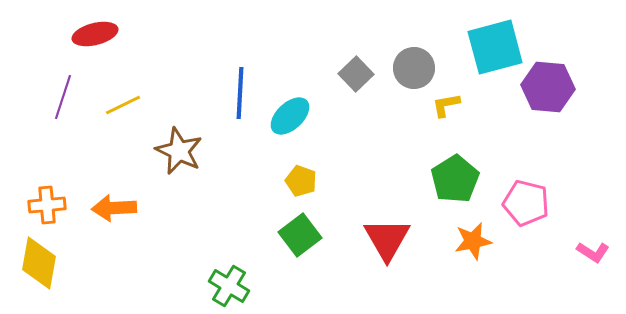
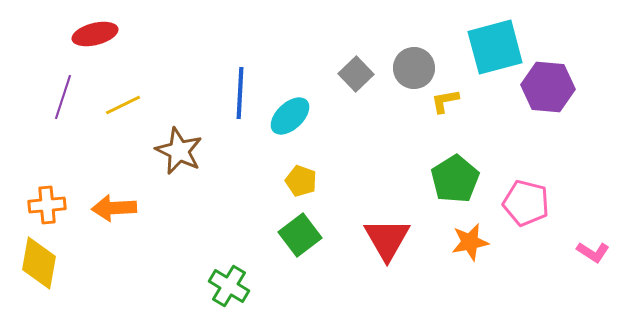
yellow L-shape: moved 1 px left, 4 px up
orange star: moved 3 px left, 1 px down
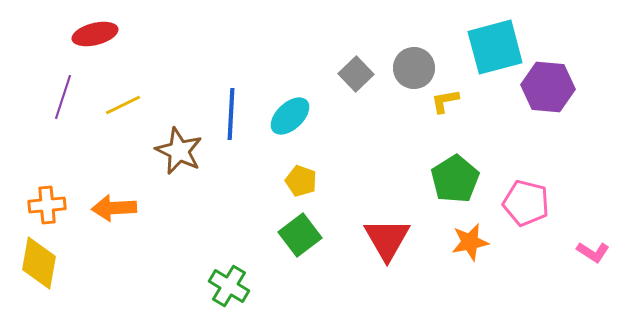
blue line: moved 9 px left, 21 px down
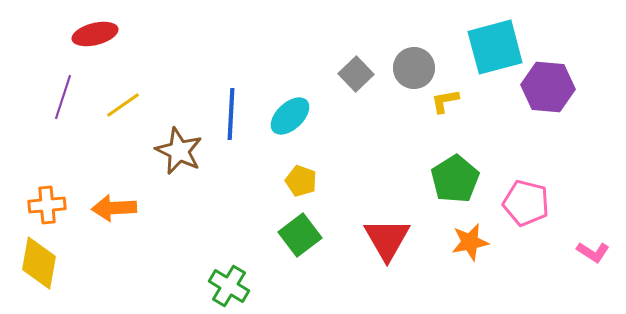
yellow line: rotated 9 degrees counterclockwise
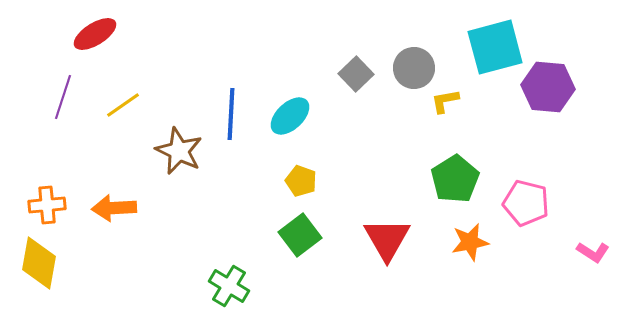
red ellipse: rotated 18 degrees counterclockwise
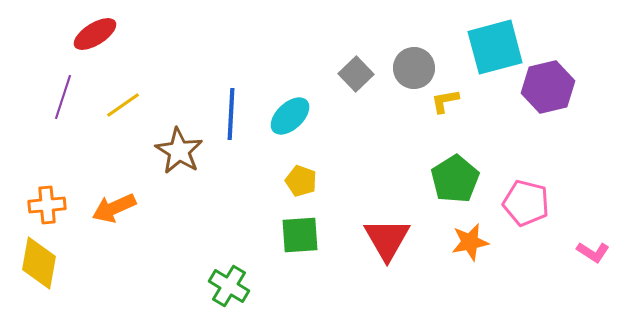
purple hexagon: rotated 18 degrees counterclockwise
brown star: rotated 6 degrees clockwise
orange arrow: rotated 21 degrees counterclockwise
green square: rotated 33 degrees clockwise
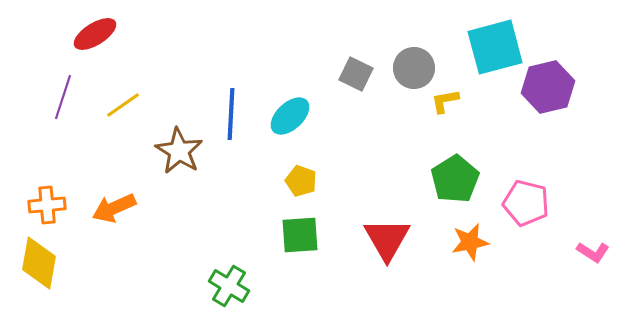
gray square: rotated 20 degrees counterclockwise
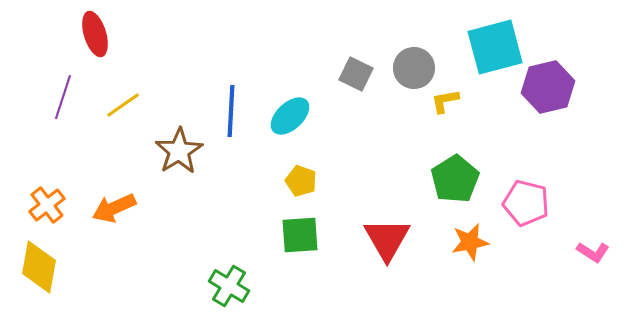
red ellipse: rotated 75 degrees counterclockwise
blue line: moved 3 px up
brown star: rotated 9 degrees clockwise
orange cross: rotated 33 degrees counterclockwise
yellow diamond: moved 4 px down
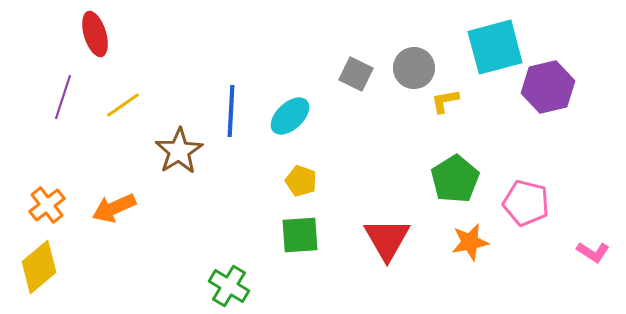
yellow diamond: rotated 40 degrees clockwise
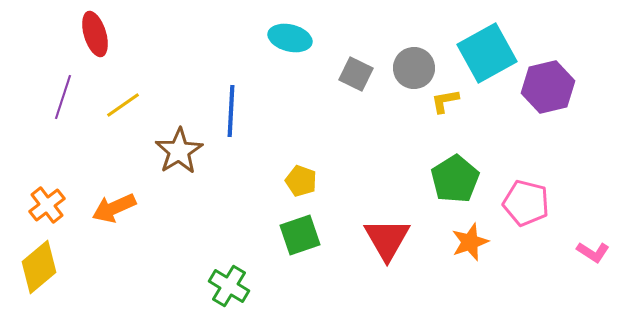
cyan square: moved 8 px left, 6 px down; rotated 14 degrees counterclockwise
cyan ellipse: moved 78 px up; rotated 57 degrees clockwise
green square: rotated 15 degrees counterclockwise
orange star: rotated 9 degrees counterclockwise
